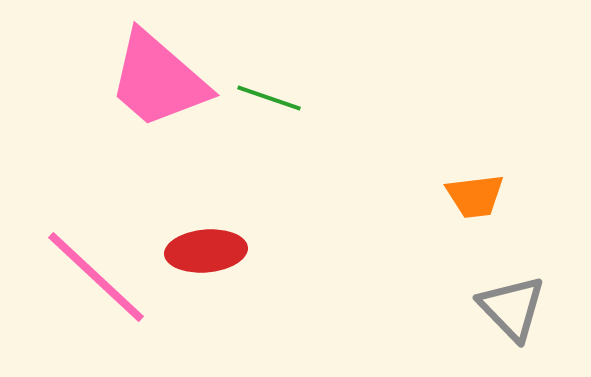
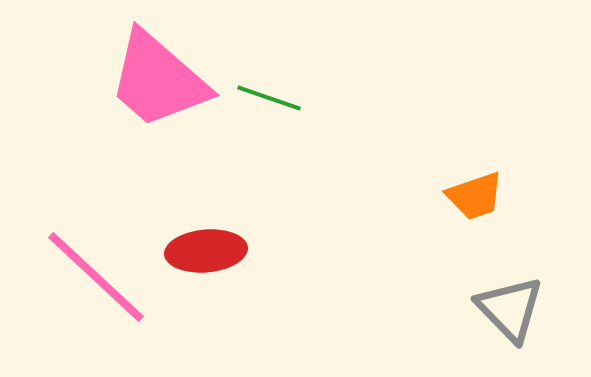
orange trapezoid: rotated 12 degrees counterclockwise
gray triangle: moved 2 px left, 1 px down
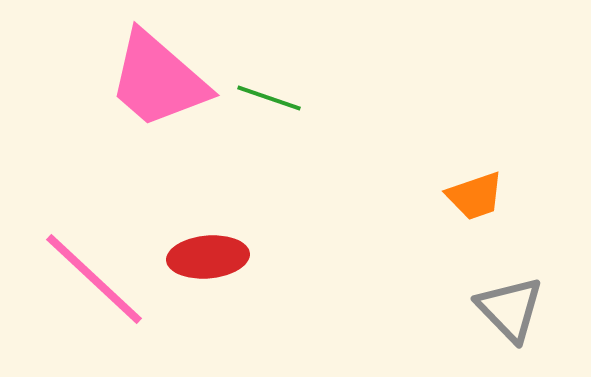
red ellipse: moved 2 px right, 6 px down
pink line: moved 2 px left, 2 px down
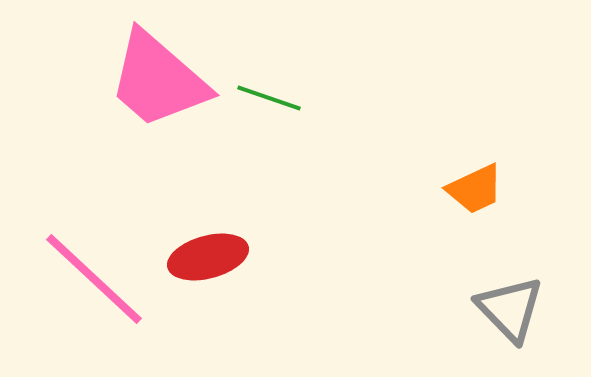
orange trapezoid: moved 7 px up; rotated 6 degrees counterclockwise
red ellipse: rotated 10 degrees counterclockwise
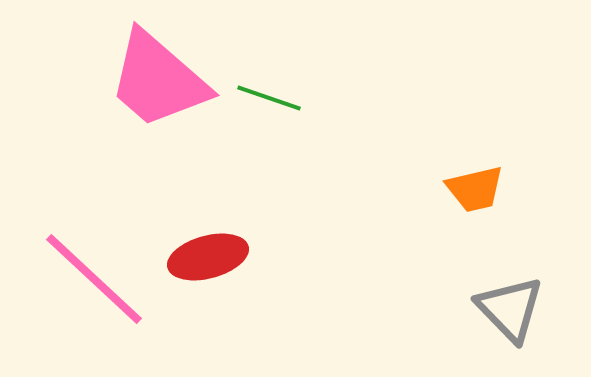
orange trapezoid: rotated 12 degrees clockwise
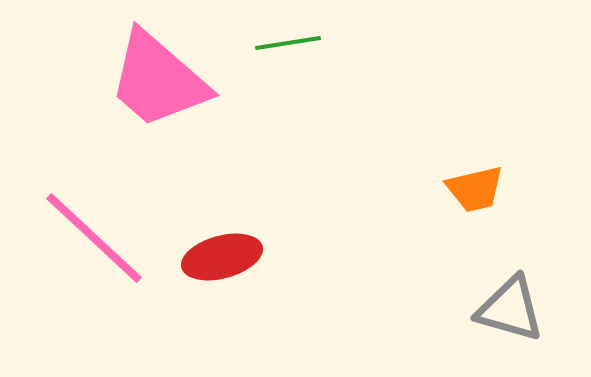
green line: moved 19 px right, 55 px up; rotated 28 degrees counterclockwise
red ellipse: moved 14 px right
pink line: moved 41 px up
gray triangle: rotated 30 degrees counterclockwise
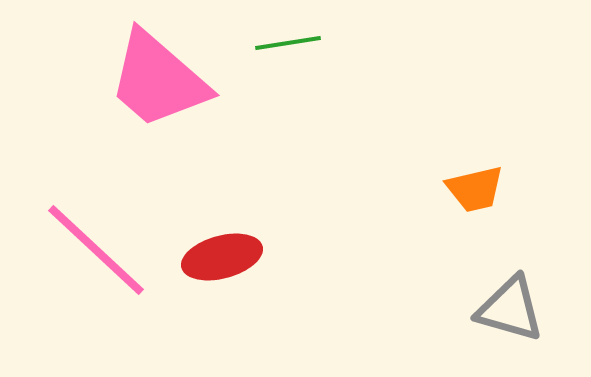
pink line: moved 2 px right, 12 px down
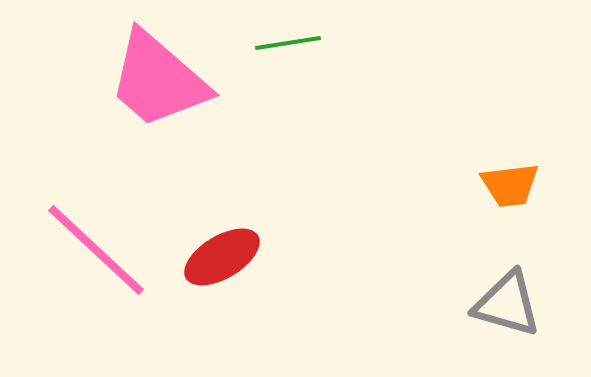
orange trapezoid: moved 35 px right, 4 px up; rotated 6 degrees clockwise
red ellipse: rotated 16 degrees counterclockwise
gray triangle: moved 3 px left, 5 px up
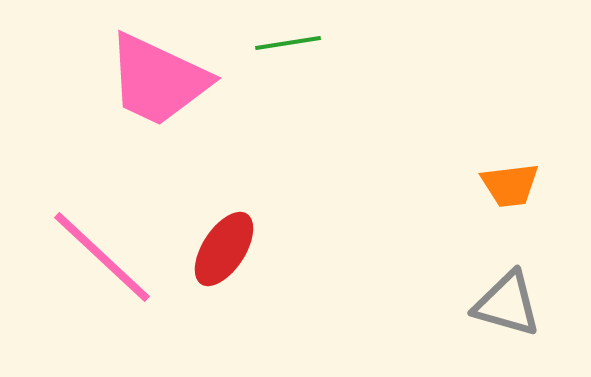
pink trapezoid: rotated 16 degrees counterclockwise
pink line: moved 6 px right, 7 px down
red ellipse: moved 2 px right, 8 px up; rotated 26 degrees counterclockwise
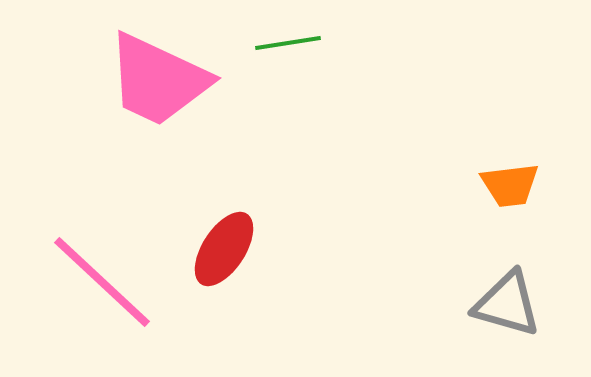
pink line: moved 25 px down
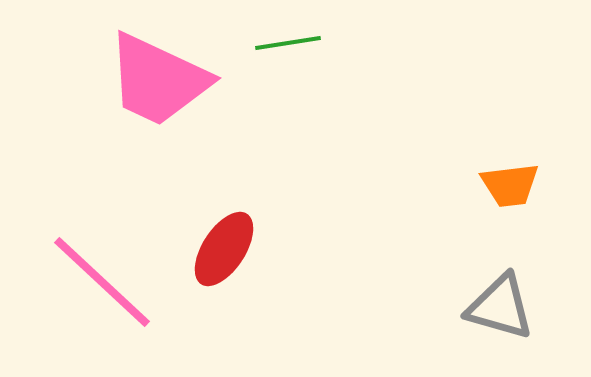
gray triangle: moved 7 px left, 3 px down
